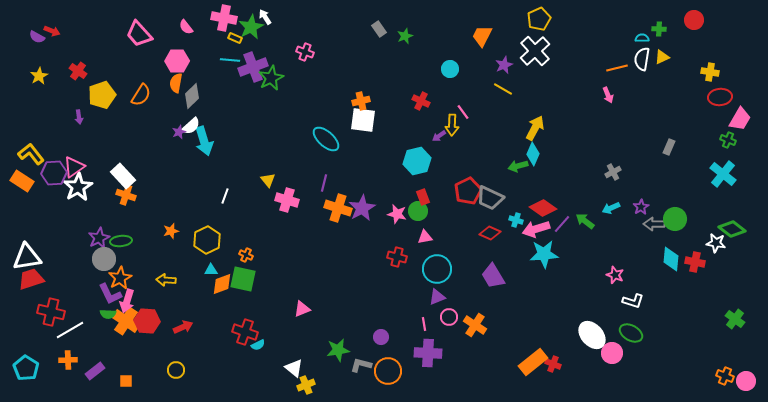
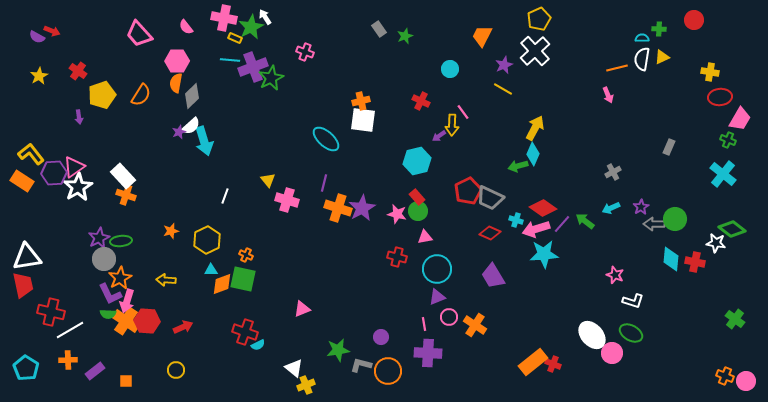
red rectangle at (423, 197): moved 6 px left; rotated 21 degrees counterclockwise
red trapezoid at (31, 279): moved 8 px left, 6 px down; rotated 96 degrees clockwise
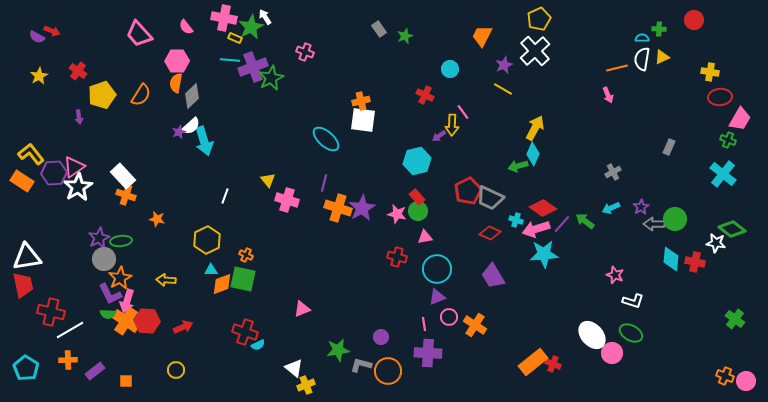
red cross at (421, 101): moved 4 px right, 6 px up
orange star at (171, 231): moved 14 px left, 12 px up; rotated 28 degrees clockwise
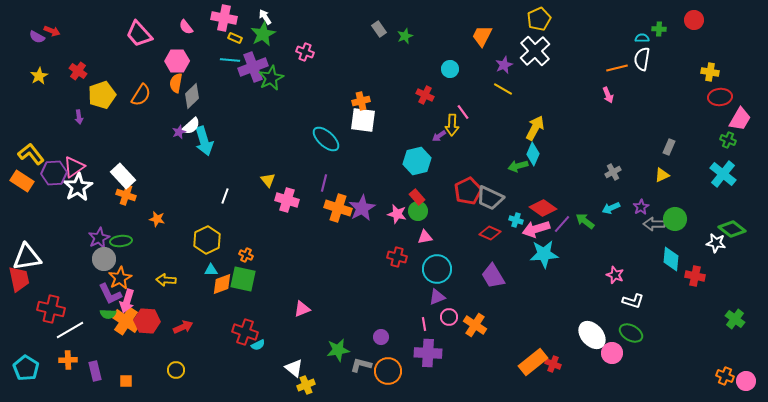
green star at (251, 27): moved 12 px right, 7 px down
yellow triangle at (662, 57): moved 118 px down
red cross at (695, 262): moved 14 px down
red trapezoid at (23, 285): moved 4 px left, 6 px up
red cross at (51, 312): moved 3 px up
purple rectangle at (95, 371): rotated 66 degrees counterclockwise
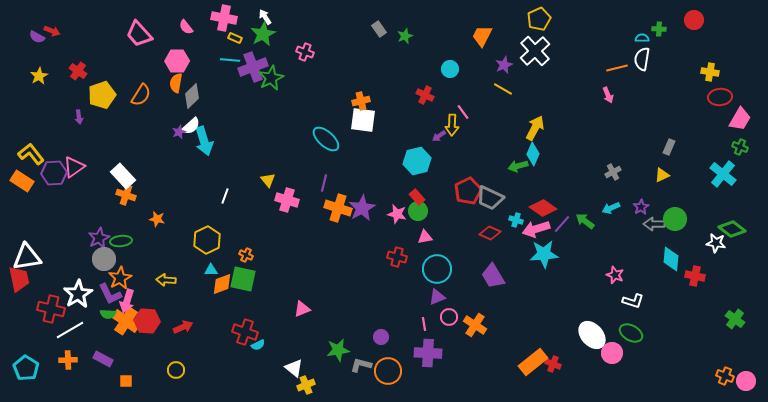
green cross at (728, 140): moved 12 px right, 7 px down
white star at (78, 187): moved 107 px down
purple rectangle at (95, 371): moved 8 px right, 12 px up; rotated 48 degrees counterclockwise
